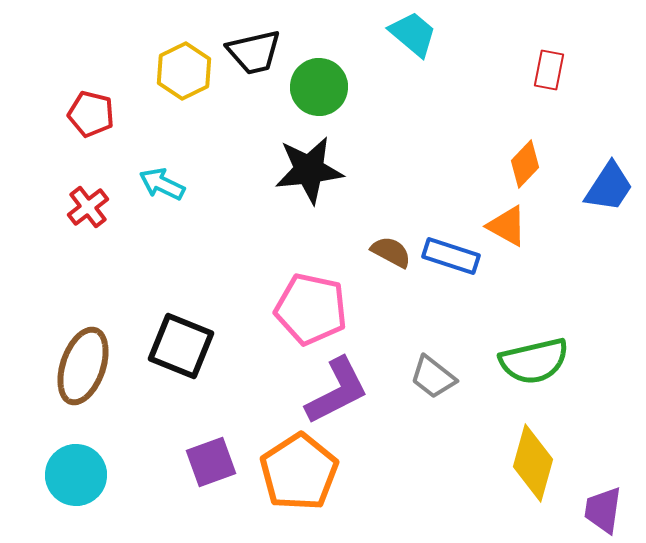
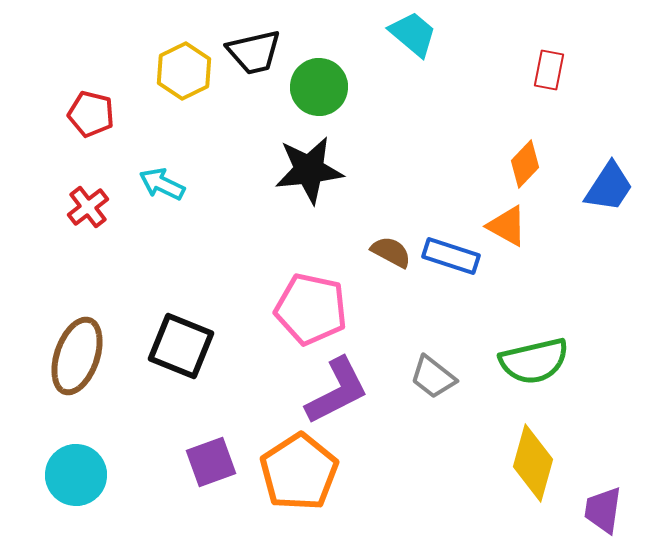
brown ellipse: moved 6 px left, 10 px up
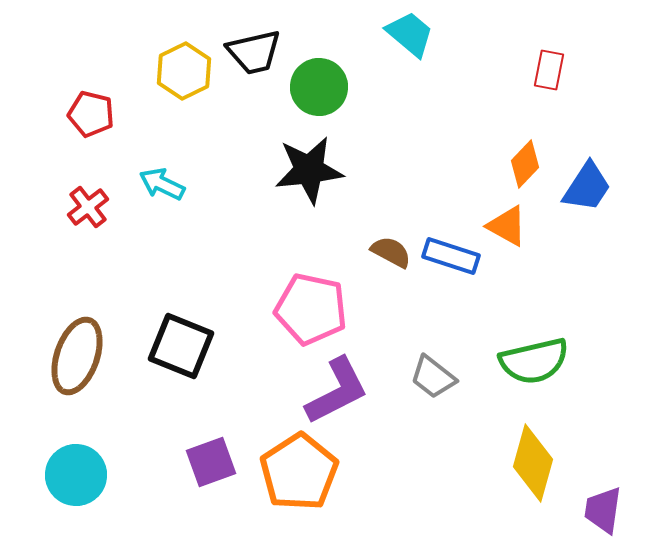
cyan trapezoid: moved 3 px left
blue trapezoid: moved 22 px left
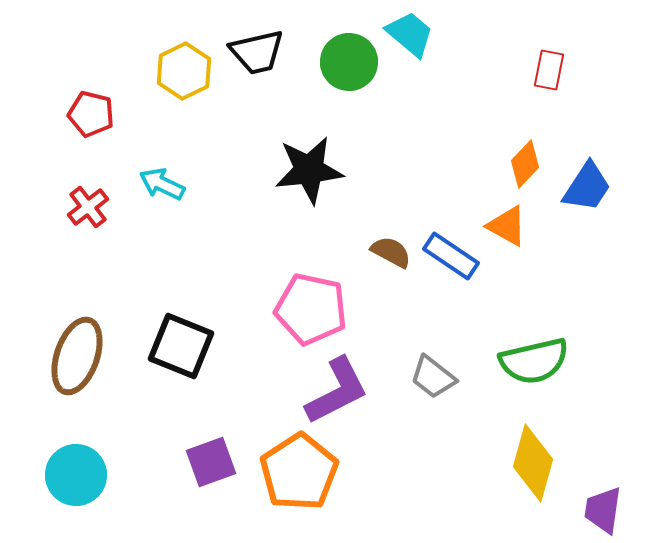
black trapezoid: moved 3 px right
green circle: moved 30 px right, 25 px up
blue rectangle: rotated 16 degrees clockwise
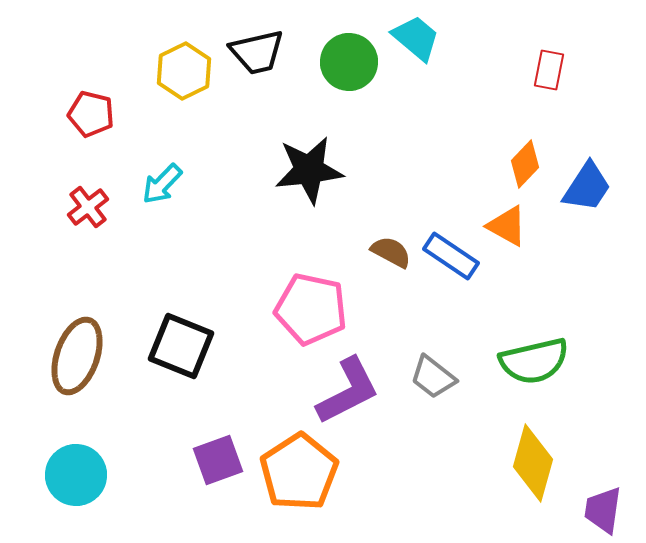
cyan trapezoid: moved 6 px right, 4 px down
cyan arrow: rotated 72 degrees counterclockwise
purple L-shape: moved 11 px right
purple square: moved 7 px right, 2 px up
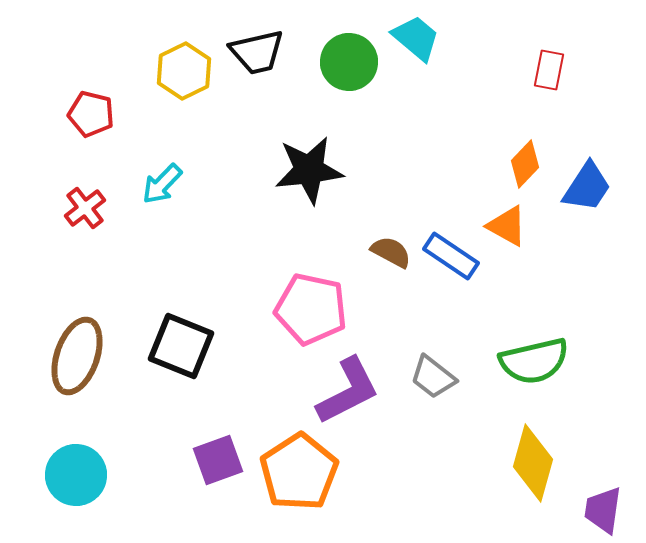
red cross: moved 3 px left, 1 px down
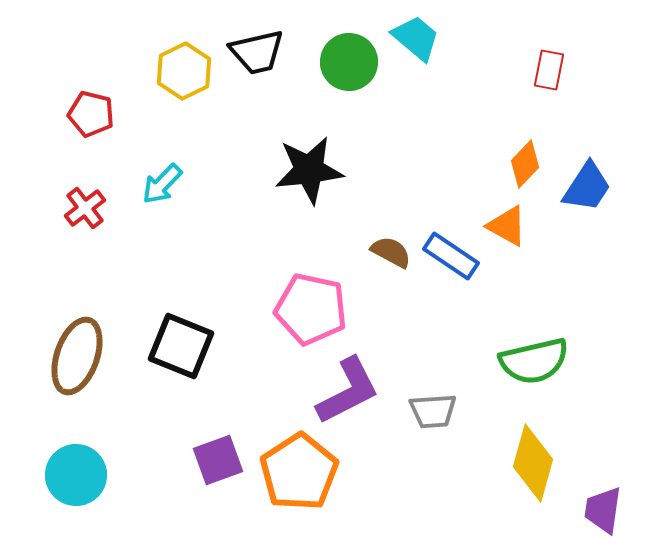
gray trapezoid: moved 34 px down; rotated 42 degrees counterclockwise
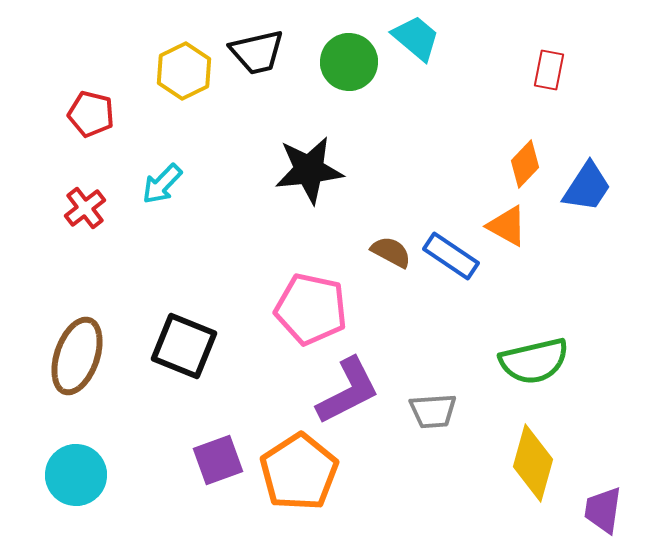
black square: moved 3 px right
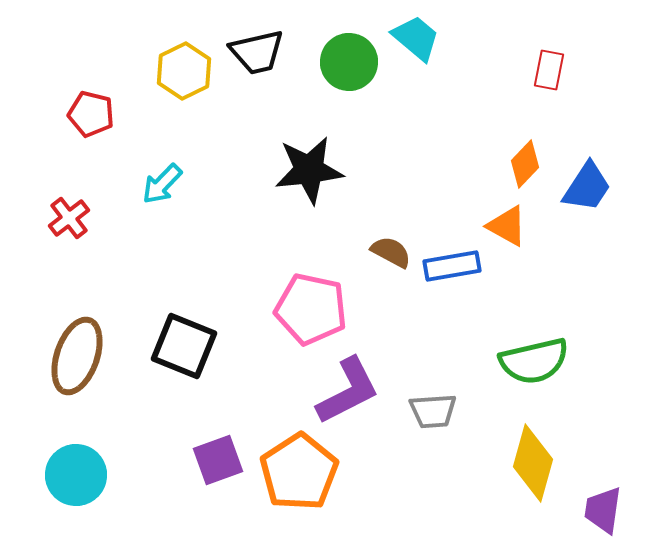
red cross: moved 16 px left, 10 px down
blue rectangle: moved 1 px right, 10 px down; rotated 44 degrees counterclockwise
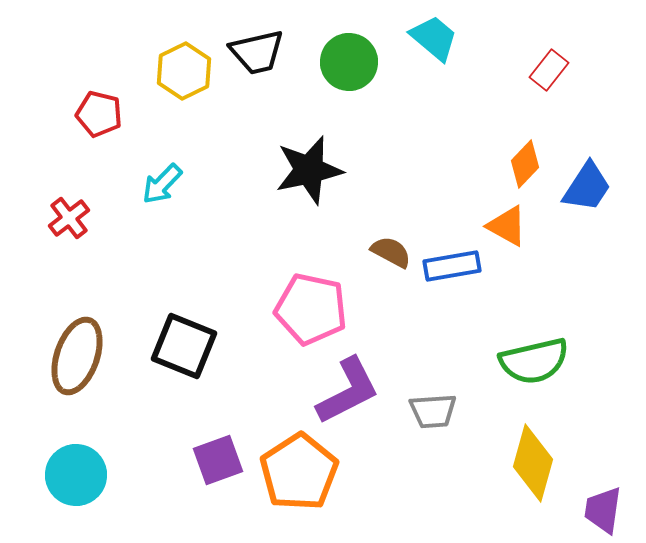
cyan trapezoid: moved 18 px right
red rectangle: rotated 27 degrees clockwise
red pentagon: moved 8 px right
black star: rotated 6 degrees counterclockwise
